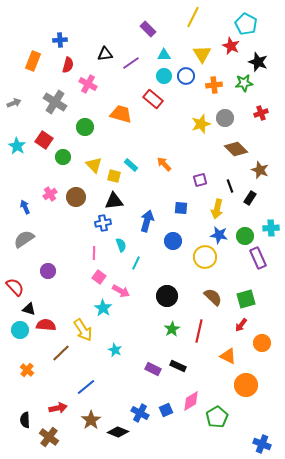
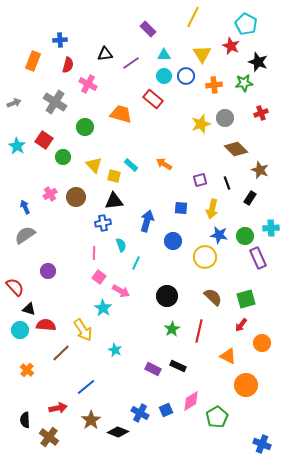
orange arrow at (164, 164): rotated 14 degrees counterclockwise
black line at (230, 186): moved 3 px left, 3 px up
yellow arrow at (217, 209): moved 5 px left
gray semicircle at (24, 239): moved 1 px right, 4 px up
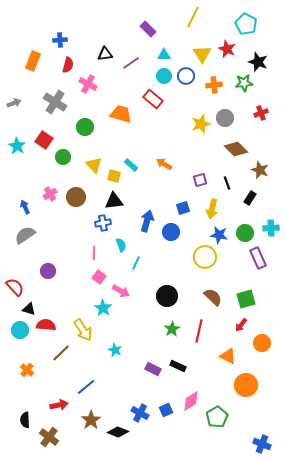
red star at (231, 46): moved 4 px left, 3 px down
blue square at (181, 208): moved 2 px right; rotated 24 degrees counterclockwise
green circle at (245, 236): moved 3 px up
blue circle at (173, 241): moved 2 px left, 9 px up
red arrow at (58, 408): moved 1 px right, 3 px up
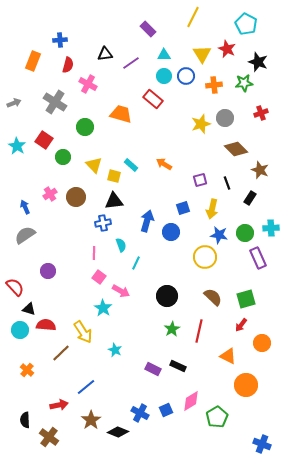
yellow arrow at (83, 330): moved 2 px down
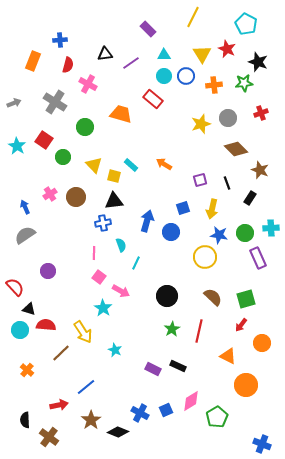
gray circle at (225, 118): moved 3 px right
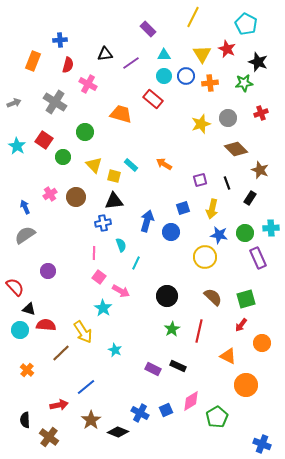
orange cross at (214, 85): moved 4 px left, 2 px up
green circle at (85, 127): moved 5 px down
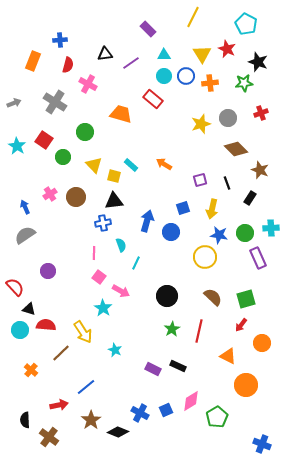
orange cross at (27, 370): moved 4 px right
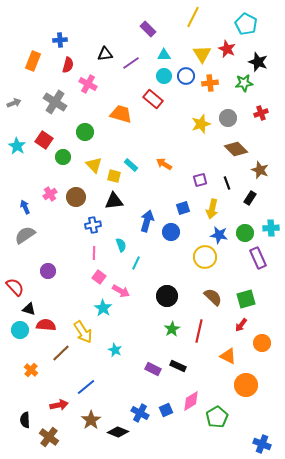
blue cross at (103, 223): moved 10 px left, 2 px down
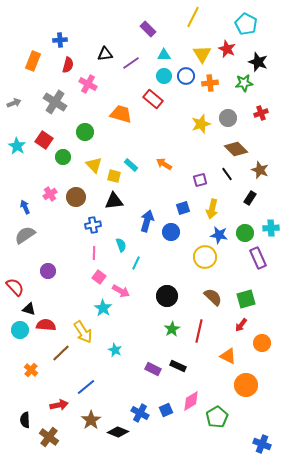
black line at (227, 183): moved 9 px up; rotated 16 degrees counterclockwise
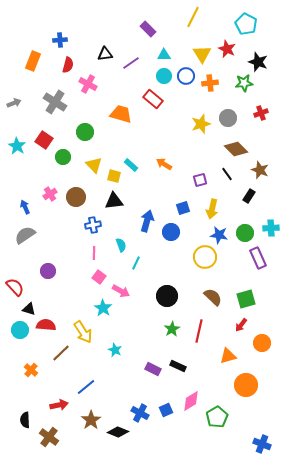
black rectangle at (250, 198): moved 1 px left, 2 px up
orange triangle at (228, 356): rotated 42 degrees counterclockwise
